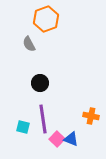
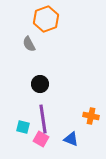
black circle: moved 1 px down
pink square: moved 16 px left; rotated 14 degrees counterclockwise
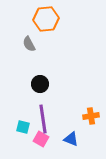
orange hexagon: rotated 15 degrees clockwise
orange cross: rotated 21 degrees counterclockwise
